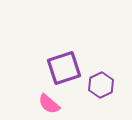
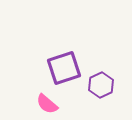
pink semicircle: moved 2 px left
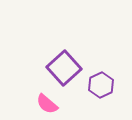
purple square: rotated 24 degrees counterclockwise
